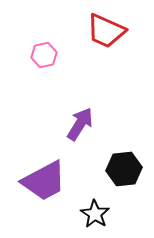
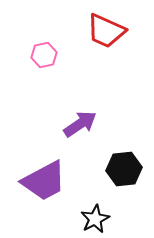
purple arrow: rotated 24 degrees clockwise
black star: moved 5 px down; rotated 12 degrees clockwise
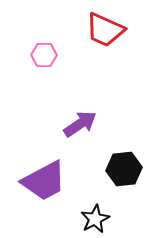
red trapezoid: moved 1 px left, 1 px up
pink hexagon: rotated 15 degrees clockwise
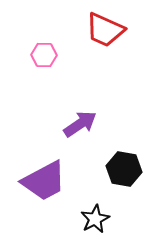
black hexagon: rotated 16 degrees clockwise
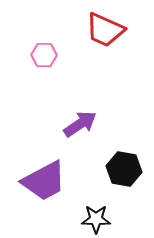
black star: moved 1 px right; rotated 28 degrees clockwise
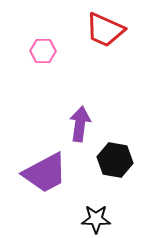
pink hexagon: moved 1 px left, 4 px up
purple arrow: rotated 48 degrees counterclockwise
black hexagon: moved 9 px left, 9 px up
purple trapezoid: moved 1 px right, 8 px up
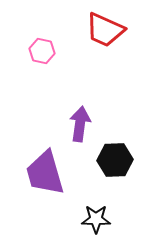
pink hexagon: moved 1 px left; rotated 10 degrees clockwise
black hexagon: rotated 12 degrees counterclockwise
purple trapezoid: rotated 102 degrees clockwise
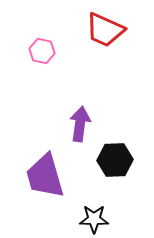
purple trapezoid: moved 3 px down
black star: moved 2 px left
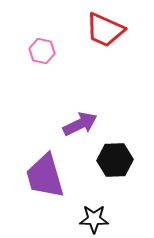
purple arrow: rotated 56 degrees clockwise
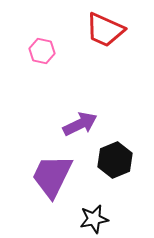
black hexagon: rotated 20 degrees counterclockwise
purple trapezoid: moved 7 px right; rotated 42 degrees clockwise
black star: rotated 12 degrees counterclockwise
